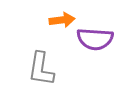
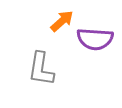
orange arrow: moved 1 px down; rotated 35 degrees counterclockwise
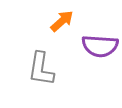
purple semicircle: moved 5 px right, 7 px down
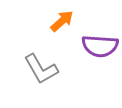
gray L-shape: rotated 39 degrees counterclockwise
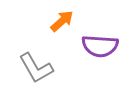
gray L-shape: moved 5 px left, 1 px up
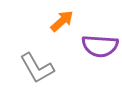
gray L-shape: moved 1 px right
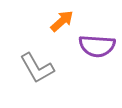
purple semicircle: moved 3 px left
